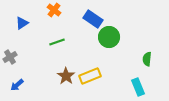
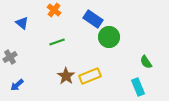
blue triangle: rotated 48 degrees counterclockwise
green semicircle: moved 1 px left, 3 px down; rotated 40 degrees counterclockwise
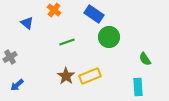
blue rectangle: moved 1 px right, 5 px up
blue triangle: moved 5 px right
green line: moved 10 px right
green semicircle: moved 1 px left, 3 px up
cyan rectangle: rotated 18 degrees clockwise
